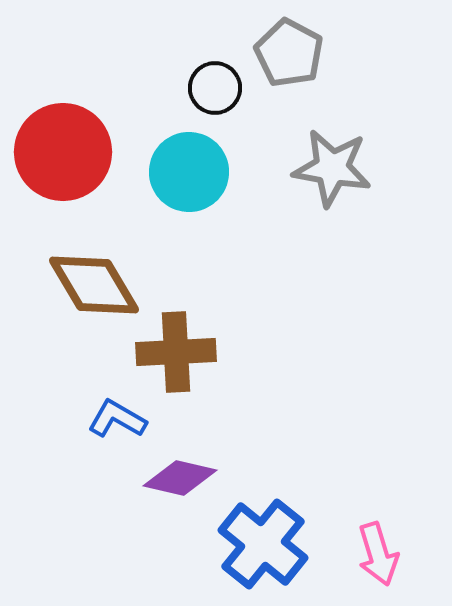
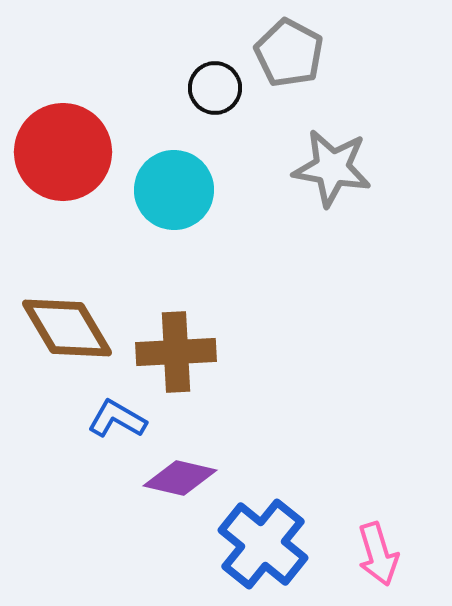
cyan circle: moved 15 px left, 18 px down
brown diamond: moved 27 px left, 43 px down
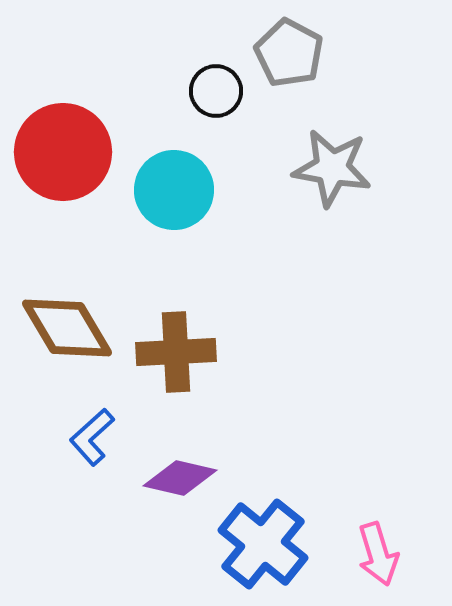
black circle: moved 1 px right, 3 px down
blue L-shape: moved 25 px left, 18 px down; rotated 72 degrees counterclockwise
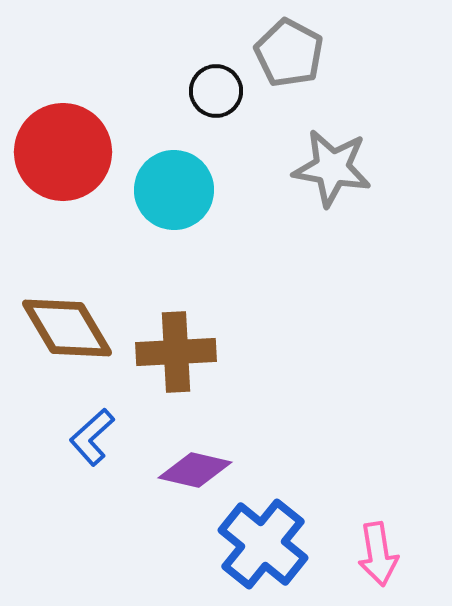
purple diamond: moved 15 px right, 8 px up
pink arrow: rotated 8 degrees clockwise
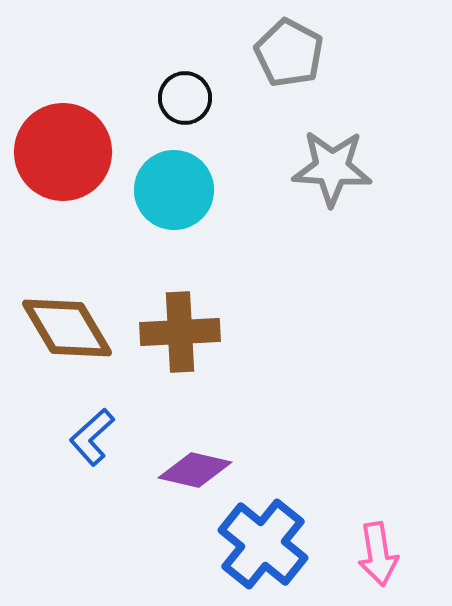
black circle: moved 31 px left, 7 px down
gray star: rotated 6 degrees counterclockwise
brown cross: moved 4 px right, 20 px up
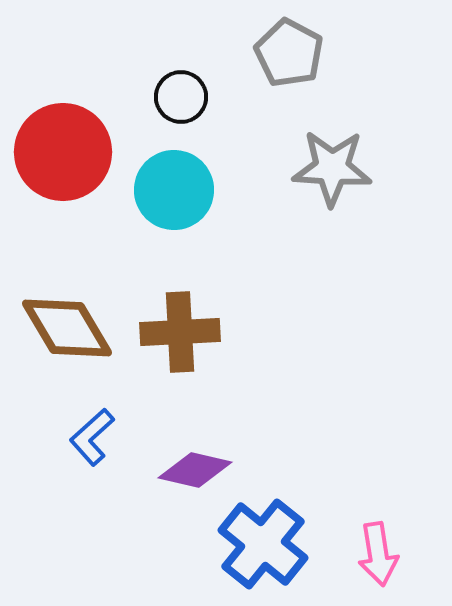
black circle: moved 4 px left, 1 px up
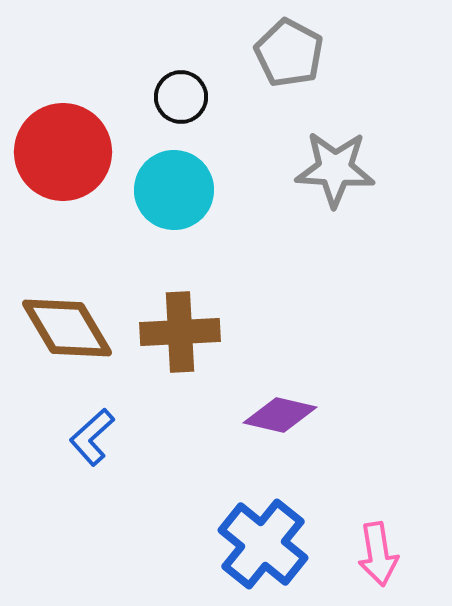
gray star: moved 3 px right, 1 px down
purple diamond: moved 85 px right, 55 px up
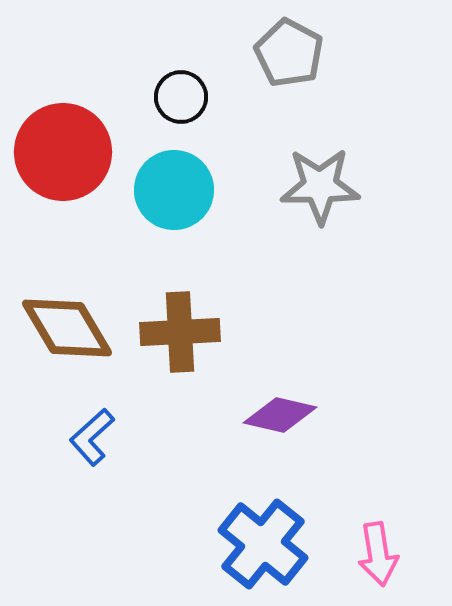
gray star: moved 15 px left, 17 px down; rotated 4 degrees counterclockwise
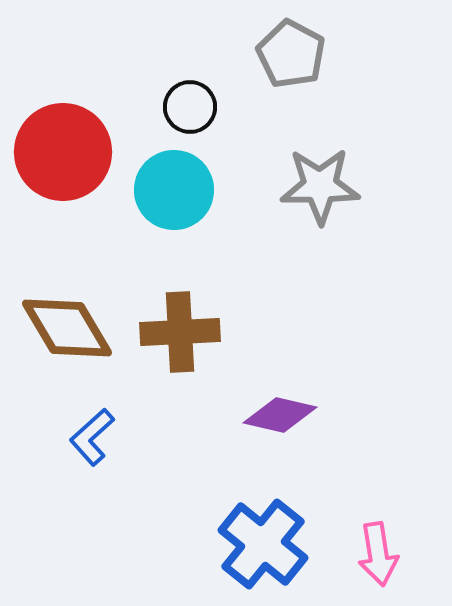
gray pentagon: moved 2 px right, 1 px down
black circle: moved 9 px right, 10 px down
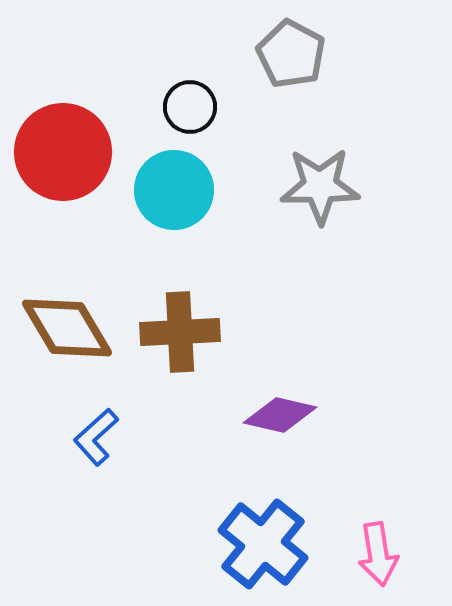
blue L-shape: moved 4 px right
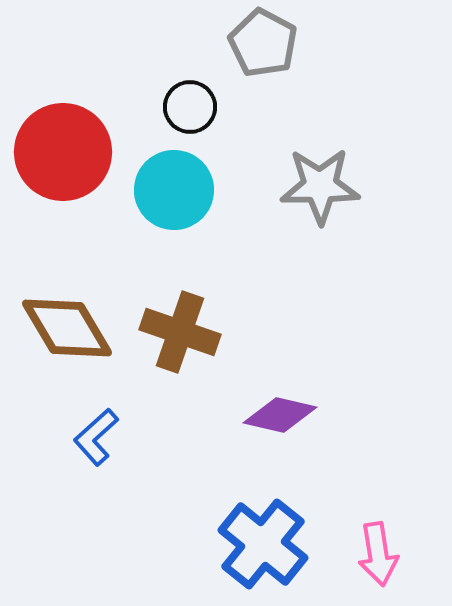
gray pentagon: moved 28 px left, 11 px up
brown cross: rotated 22 degrees clockwise
